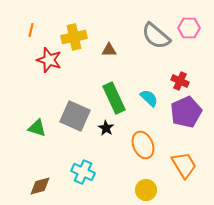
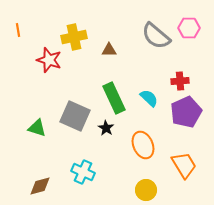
orange line: moved 13 px left; rotated 24 degrees counterclockwise
red cross: rotated 30 degrees counterclockwise
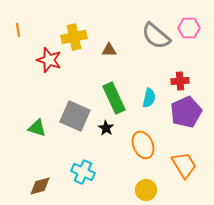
cyan semicircle: rotated 60 degrees clockwise
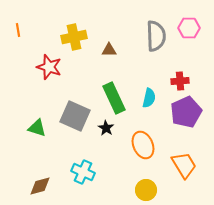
gray semicircle: rotated 132 degrees counterclockwise
red star: moved 7 px down
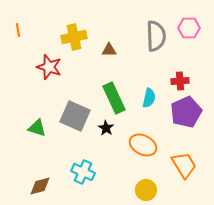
orange ellipse: rotated 40 degrees counterclockwise
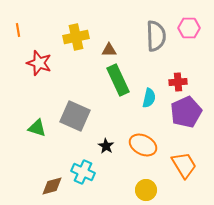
yellow cross: moved 2 px right
red star: moved 10 px left, 4 px up
red cross: moved 2 px left, 1 px down
green rectangle: moved 4 px right, 18 px up
black star: moved 18 px down
brown diamond: moved 12 px right
